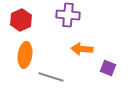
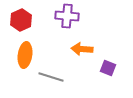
purple cross: moved 1 px left, 1 px down
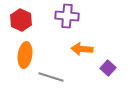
red hexagon: rotated 10 degrees counterclockwise
purple square: rotated 21 degrees clockwise
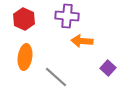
red hexagon: moved 3 px right, 1 px up
orange arrow: moved 8 px up
orange ellipse: moved 2 px down
gray line: moved 5 px right; rotated 25 degrees clockwise
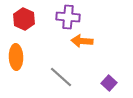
purple cross: moved 1 px right, 1 px down
orange ellipse: moved 9 px left; rotated 10 degrees counterclockwise
purple square: moved 1 px right, 15 px down
gray line: moved 5 px right
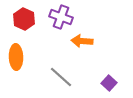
purple cross: moved 7 px left; rotated 15 degrees clockwise
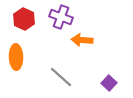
orange arrow: moved 1 px up
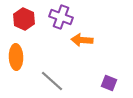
gray line: moved 9 px left, 4 px down
purple square: rotated 21 degrees counterclockwise
